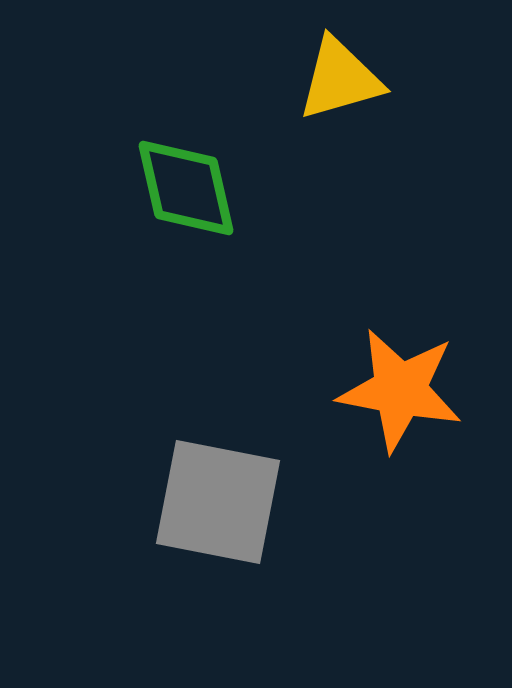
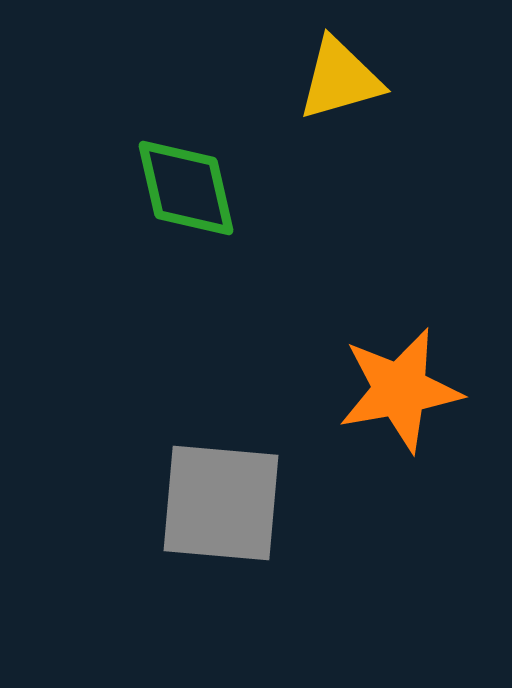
orange star: rotated 21 degrees counterclockwise
gray square: moved 3 px right, 1 px down; rotated 6 degrees counterclockwise
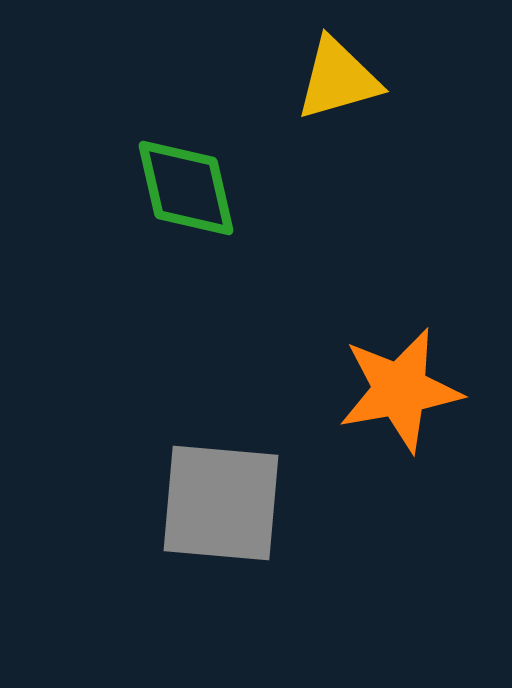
yellow triangle: moved 2 px left
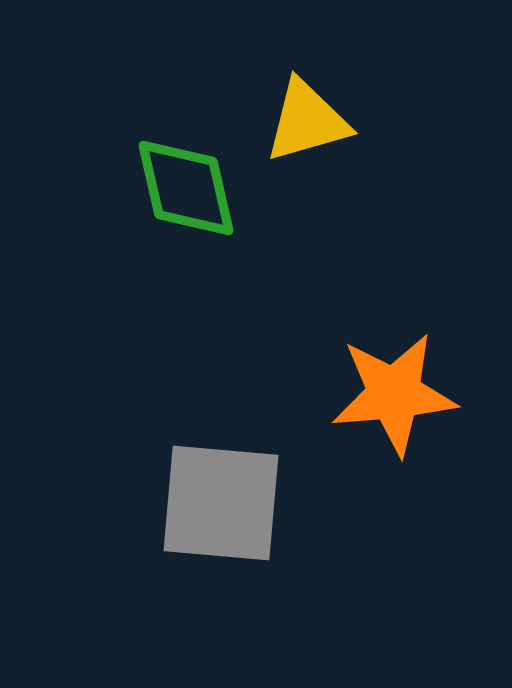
yellow triangle: moved 31 px left, 42 px down
orange star: moved 6 px left, 4 px down; rotated 5 degrees clockwise
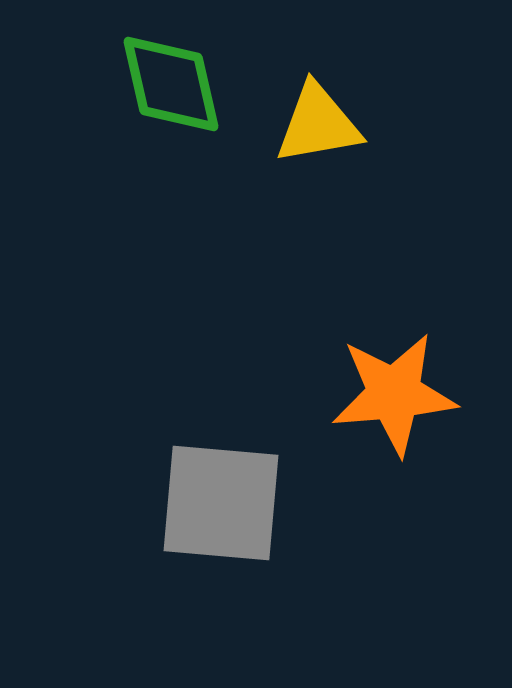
yellow triangle: moved 11 px right, 3 px down; rotated 6 degrees clockwise
green diamond: moved 15 px left, 104 px up
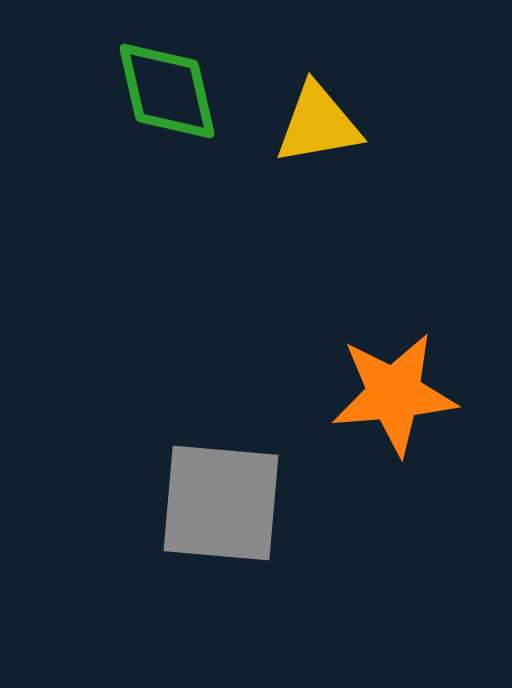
green diamond: moved 4 px left, 7 px down
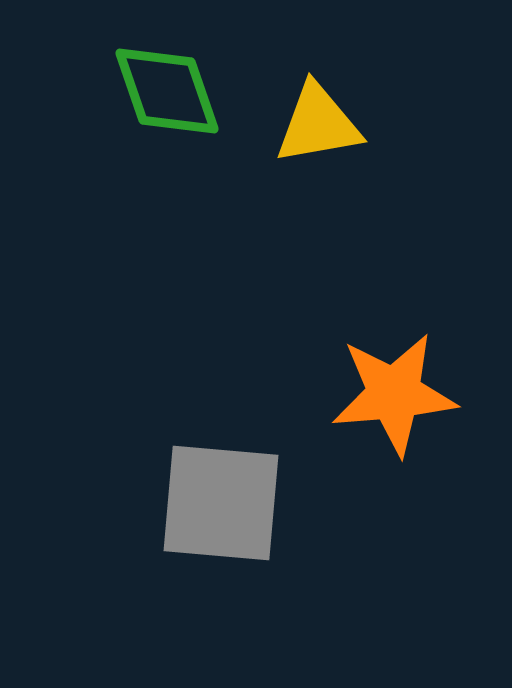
green diamond: rotated 6 degrees counterclockwise
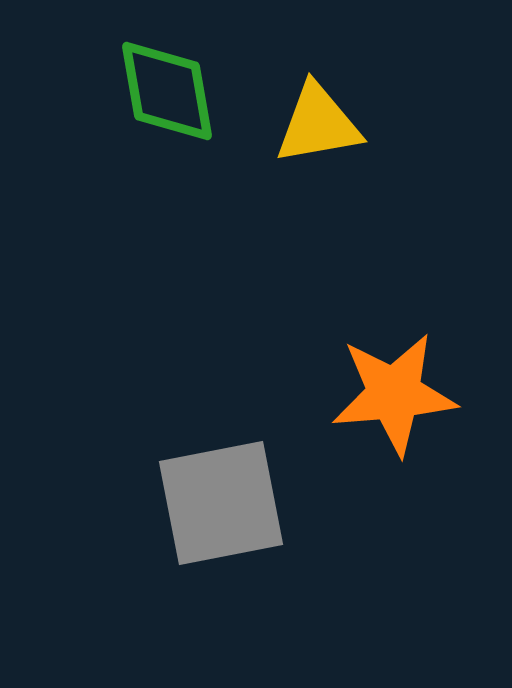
green diamond: rotated 9 degrees clockwise
gray square: rotated 16 degrees counterclockwise
